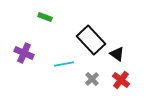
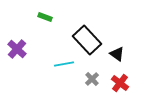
black rectangle: moved 4 px left
purple cross: moved 7 px left, 4 px up; rotated 18 degrees clockwise
red cross: moved 1 px left, 3 px down
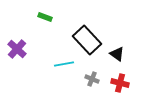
gray cross: rotated 24 degrees counterclockwise
red cross: rotated 24 degrees counterclockwise
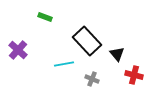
black rectangle: moved 1 px down
purple cross: moved 1 px right, 1 px down
black triangle: rotated 14 degrees clockwise
red cross: moved 14 px right, 8 px up
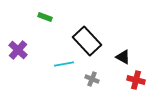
black triangle: moved 6 px right, 3 px down; rotated 21 degrees counterclockwise
red cross: moved 2 px right, 5 px down
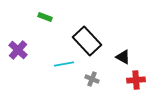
red cross: rotated 18 degrees counterclockwise
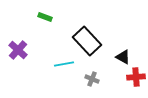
red cross: moved 3 px up
